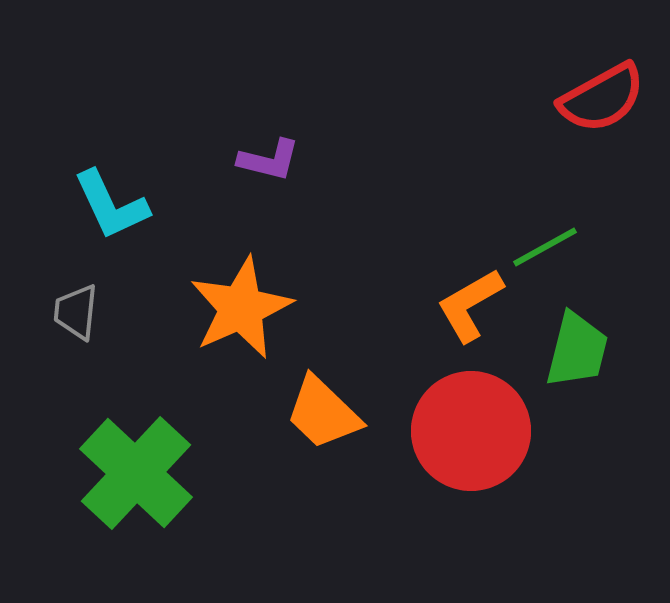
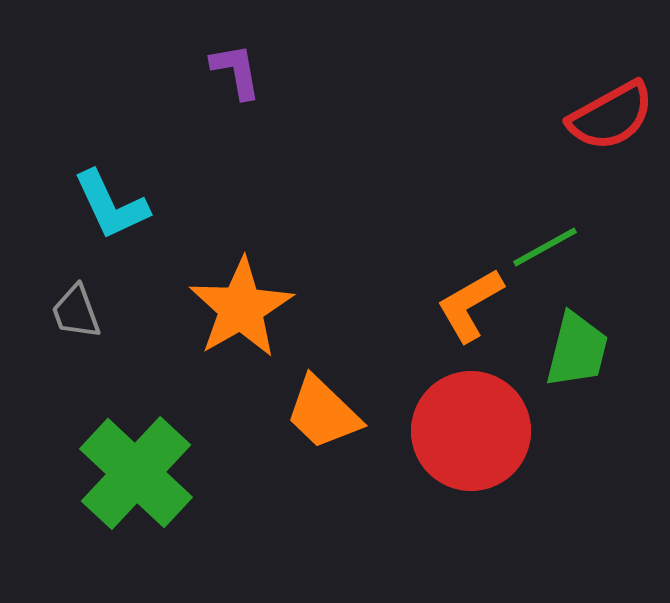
red semicircle: moved 9 px right, 18 px down
purple L-shape: moved 33 px left, 89 px up; rotated 114 degrees counterclockwise
orange star: rotated 6 degrees counterclockwise
gray trapezoid: rotated 26 degrees counterclockwise
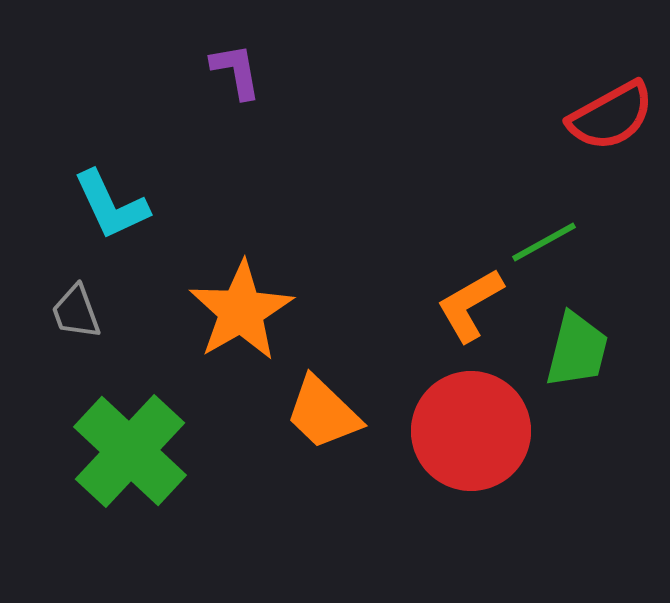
green line: moved 1 px left, 5 px up
orange star: moved 3 px down
green cross: moved 6 px left, 22 px up
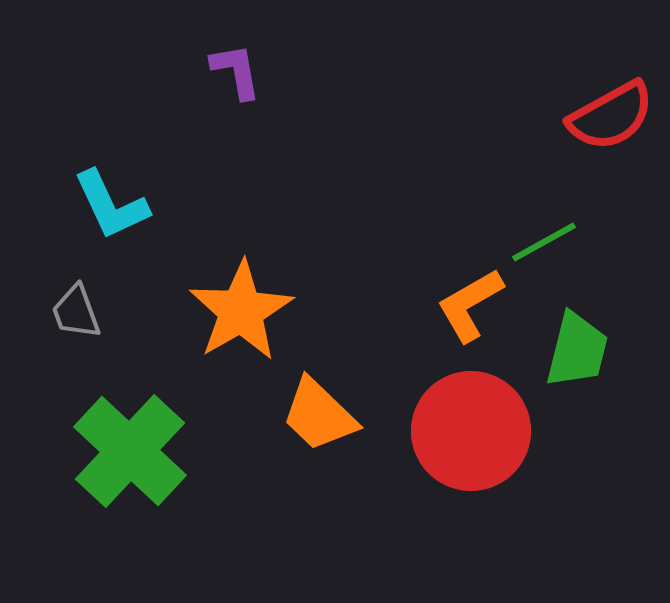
orange trapezoid: moved 4 px left, 2 px down
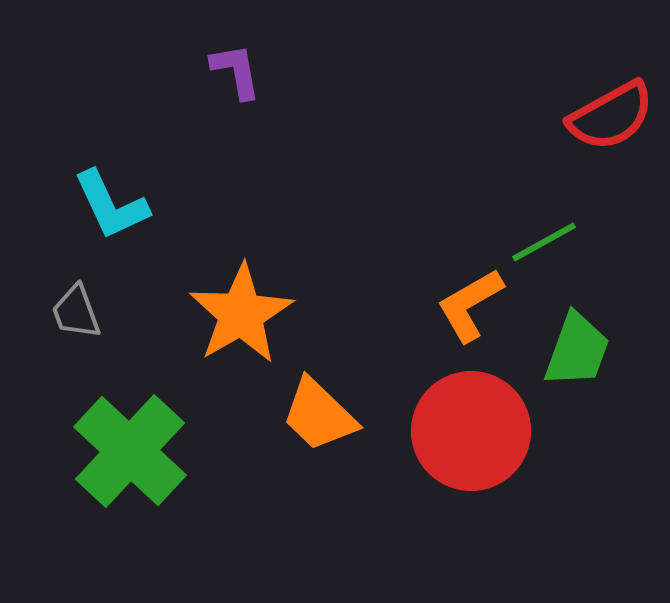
orange star: moved 3 px down
green trapezoid: rotated 6 degrees clockwise
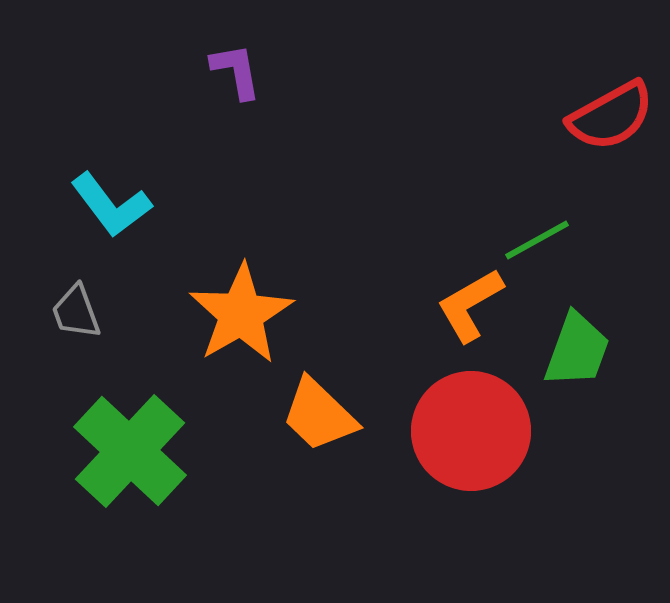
cyan L-shape: rotated 12 degrees counterclockwise
green line: moved 7 px left, 2 px up
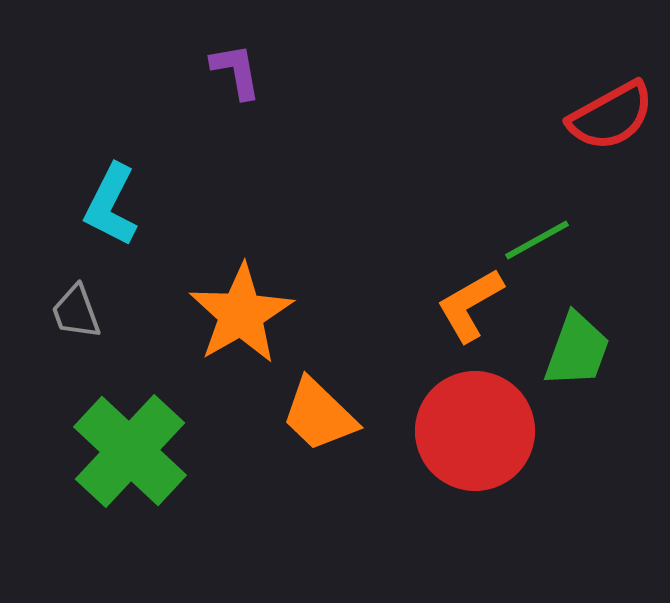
cyan L-shape: rotated 64 degrees clockwise
red circle: moved 4 px right
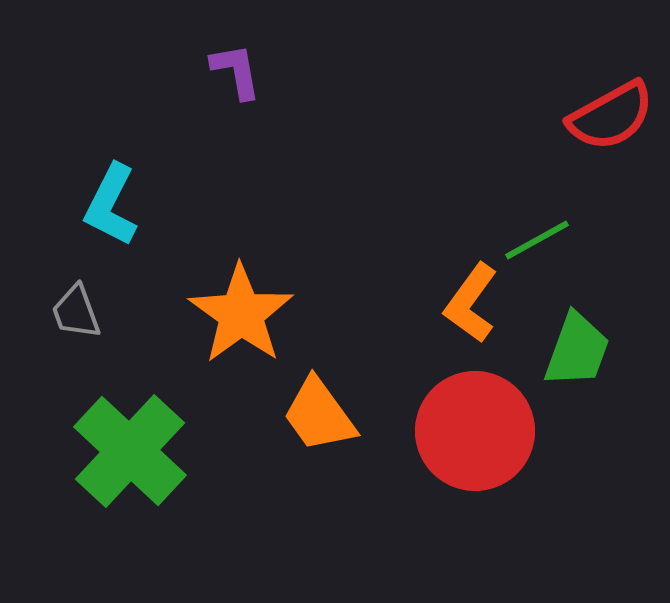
orange L-shape: moved 1 px right, 2 px up; rotated 24 degrees counterclockwise
orange star: rotated 6 degrees counterclockwise
orange trapezoid: rotated 10 degrees clockwise
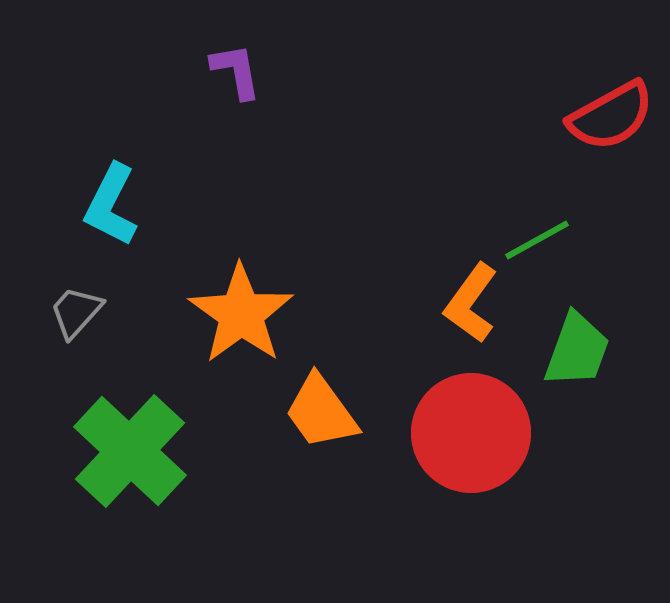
gray trapezoid: rotated 62 degrees clockwise
orange trapezoid: moved 2 px right, 3 px up
red circle: moved 4 px left, 2 px down
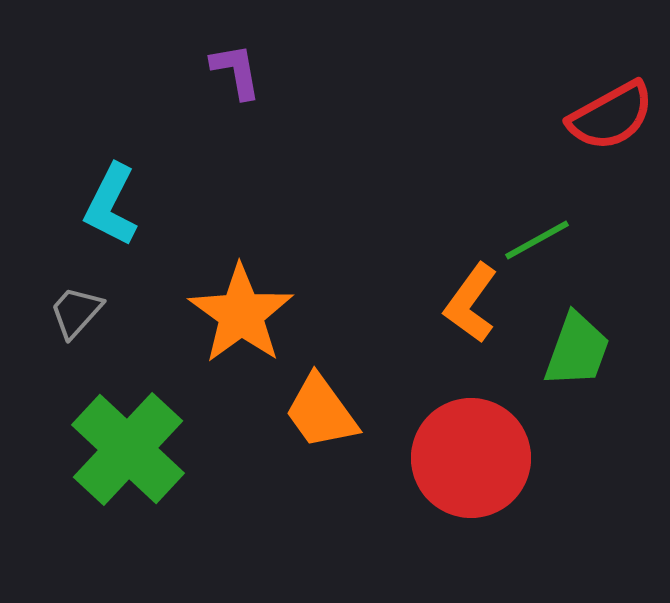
red circle: moved 25 px down
green cross: moved 2 px left, 2 px up
